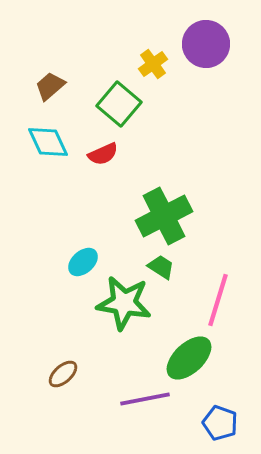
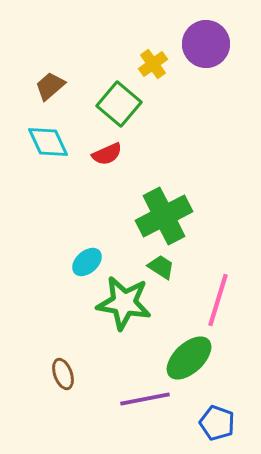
red semicircle: moved 4 px right
cyan ellipse: moved 4 px right
brown ellipse: rotated 68 degrees counterclockwise
blue pentagon: moved 3 px left
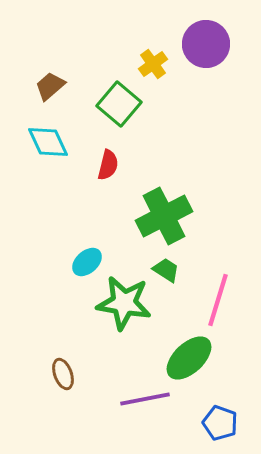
red semicircle: moved 1 px right, 11 px down; rotated 52 degrees counterclockwise
green trapezoid: moved 5 px right, 3 px down
blue pentagon: moved 3 px right
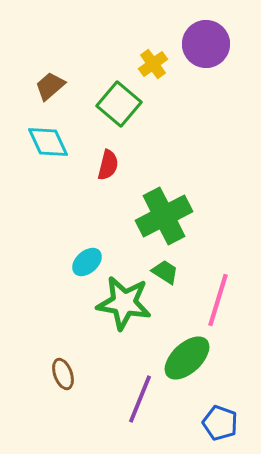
green trapezoid: moved 1 px left, 2 px down
green ellipse: moved 2 px left
purple line: moved 5 px left; rotated 57 degrees counterclockwise
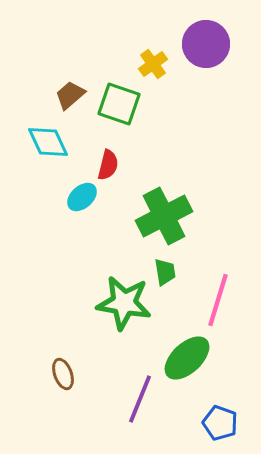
brown trapezoid: moved 20 px right, 9 px down
green square: rotated 21 degrees counterclockwise
cyan ellipse: moved 5 px left, 65 px up
green trapezoid: rotated 48 degrees clockwise
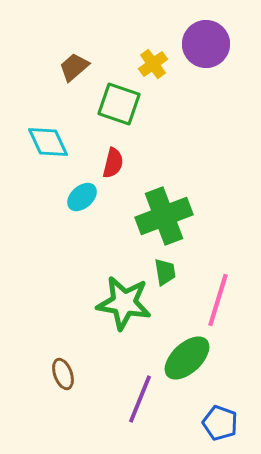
brown trapezoid: moved 4 px right, 28 px up
red semicircle: moved 5 px right, 2 px up
green cross: rotated 6 degrees clockwise
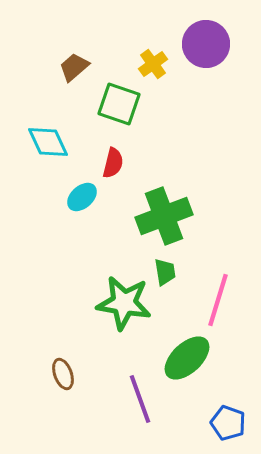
purple line: rotated 42 degrees counterclockwise
blue pentagon: moved 8 px right
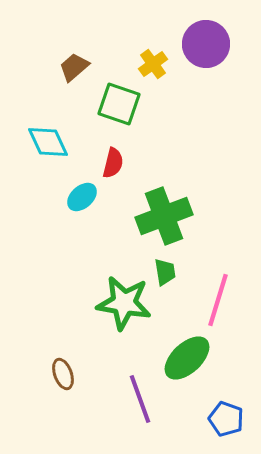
blue pentagon: moved 2 px left, 4 px up
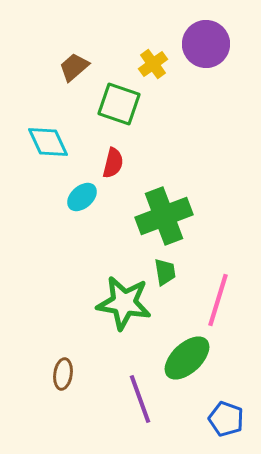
brown ellipse: rotated 28 degrees clockwise
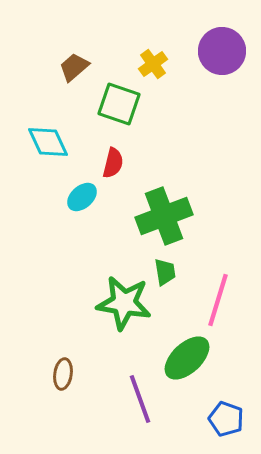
purple circle: moved 16 px right, 7 px down
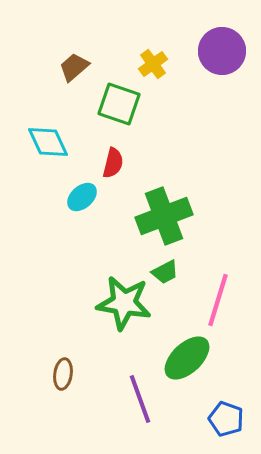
green trapezoid: rotated 72 degrees clockwise
